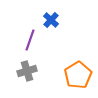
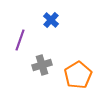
purple line: moved 10 px left
gray cross: moved 15 px right, 6 px up
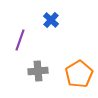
gray cross: moved 4 px left, 6 px down; rotated 12 degrees clockwise
orange pentagon: moved 1 px right, 1 px up
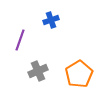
blue cross: rotated 28 degrees clockwise
gray cross: rotated 18 degrees counterclockwise
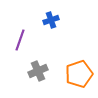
orange pentagon: rotated 12 degrees clockwise
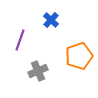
blue cross: rotated 28 degrees counterclockwise
orange pentagon: moved 18 px up
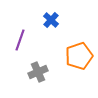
gray cross: moved 1 px down
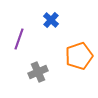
purple line: moved 1 px left, 1 px up
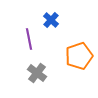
purple line: moved 10 px right; rotated 30 degrees counterclockwise
gray cross: moved 1 px left, 1 px down; rotated 30 degrees counterclockwise
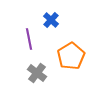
orange pentagon: moved 8 px left; rotated 12 degrees counterclockwise
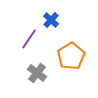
purple line: rotated 45 degrees clockwise
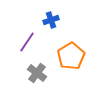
blue cross: rotated 28 degrees clockwise
purple line: moved 2 px left, 3 px down
